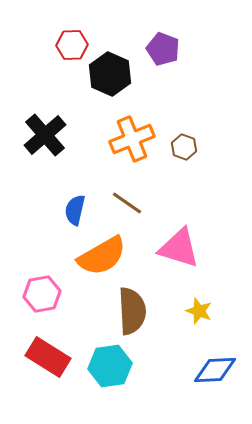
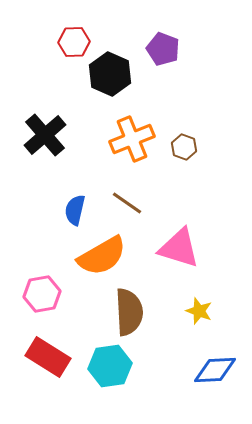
red hexagon: moved 2 px right, 3 px up
brown semicircle: moved 3 px left, 1 px down
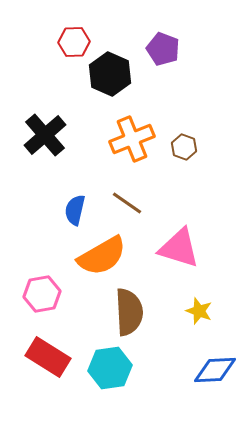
cyan hexagon: moved 2 px down
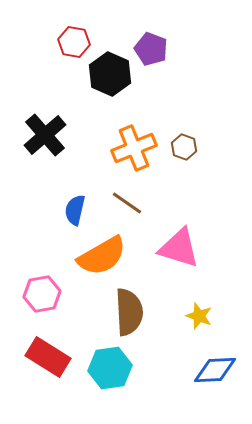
red hexagon: rotated 12 degrees clockwise
purple pentagon: moved 12 px left
orange cross: moved 2 px right, 9 px down
yellow star: moved 5 px down
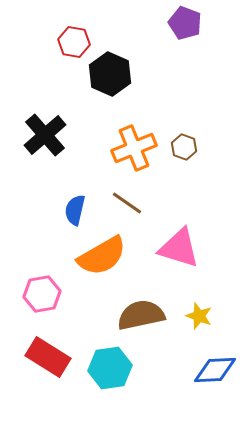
purple pentagon: moved 34 px right, 26 px up
brown semicircle: moved 12 px right, 3 px down; rotated 99 degrees counterclockwise
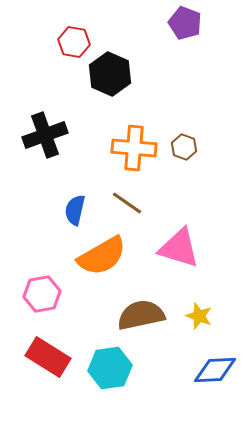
black cross: rotated 21 degrees clockwise
orange cross: rotated 27 degrees clockwise
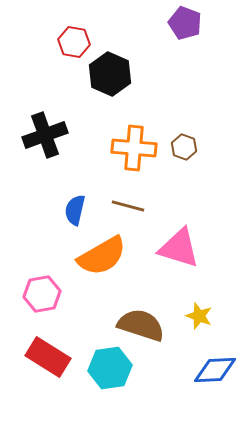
brown line: moved 1 px right, 3 px down; rotated 20 degrees counterclockwise
brown semicircle: moved 10 px down; rotated 30 degrees clockwise
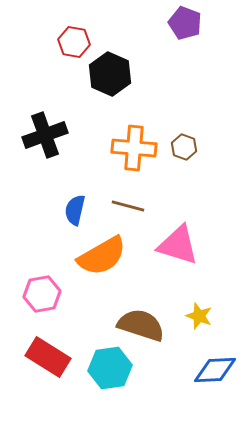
pink triangle: moved 1 px left, 3 px up
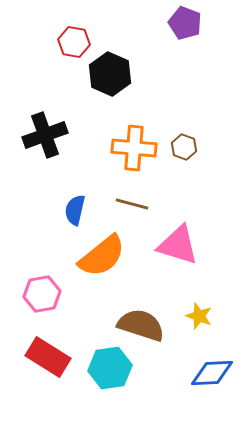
brown line: moved 4 px right, 2 px up
orange semicircle: rotated 9 degrees counterclockwise
blue diamond: moved 3 px left, 3 px down
